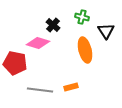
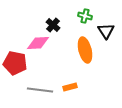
green cross: moved 3 px right, 1 px up
pink diamond: rotated 20 degrees counterclockwise
orange rectangle: moved 1 px left
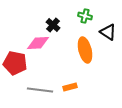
black triangle: moved 2 px right, 1 px down; rotated 24 degrees counterclockwise
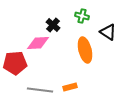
green cross: moved 3 px left
red pentagon: rotated 15 degrees counterclockwise
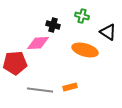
black cross: rotated 24 degrees counterclockwise
orange ellipse: rotated 60 degrees counterclockwise
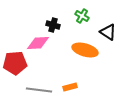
green cross: rotated 16 degrees clockwise
gray line: moved 1 px left
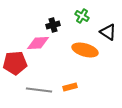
black cross: rotated 32 degrees counterclockwise
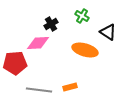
black cross: moved 2 px left, 1 px up; rotated 16 degrees counterclockwise
